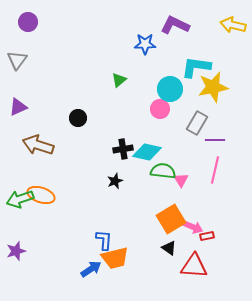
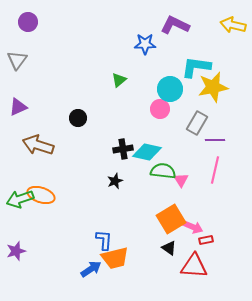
red rectangle: moved 1 px left, 4 px down
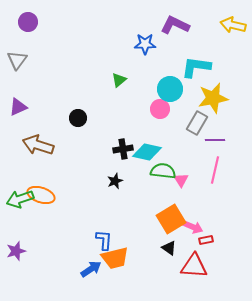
yellow star: moved 11 px down
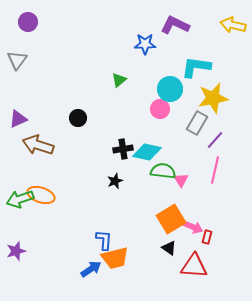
purple triangle: moved 12 px down
purple line: rotated 48 degrees counterclockwise
red rectangle: moved 1 px right, 3 px up; rotated 64 degrees counterclockwise
